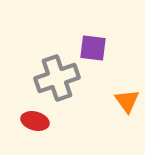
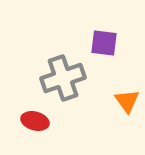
purple square: moved 11 px right, 5 px up
gray cross: moved 6 px right
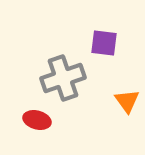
red ellipse: moved 2 px right, 1 px up
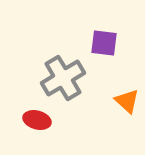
gray cross: rotated 12 degrees counterclockwise
orange triangle: rotated 12 degrees counterclockwise
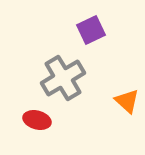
purple square: moved 13 px left, 13 px up; rotated 32 degrees counterclockwise
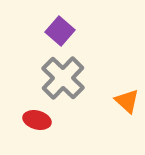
purple square: moved 31 px left, 1 px down; rotated 24 degrees counterclockwise
gray cross: rotated 15 degrees counterclockwise
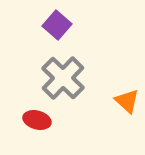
purple square: moved 3 px left, 6 px up
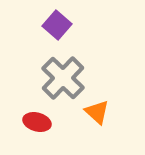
orange triangle: moved 30 px left, 11 px down
red ellipse: moved 2 px down
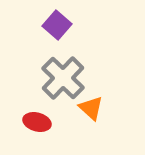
orange triangle: moved 6 px left, 4 px up
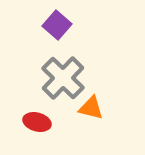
orange triangle: rotated 28 degrees counterclockwise
